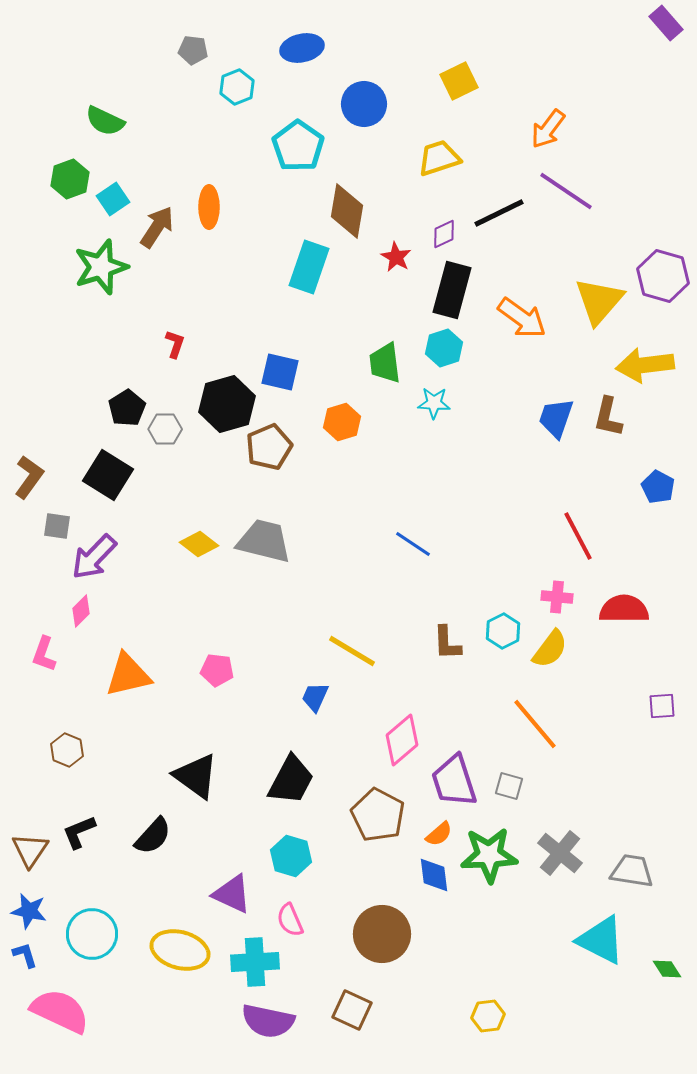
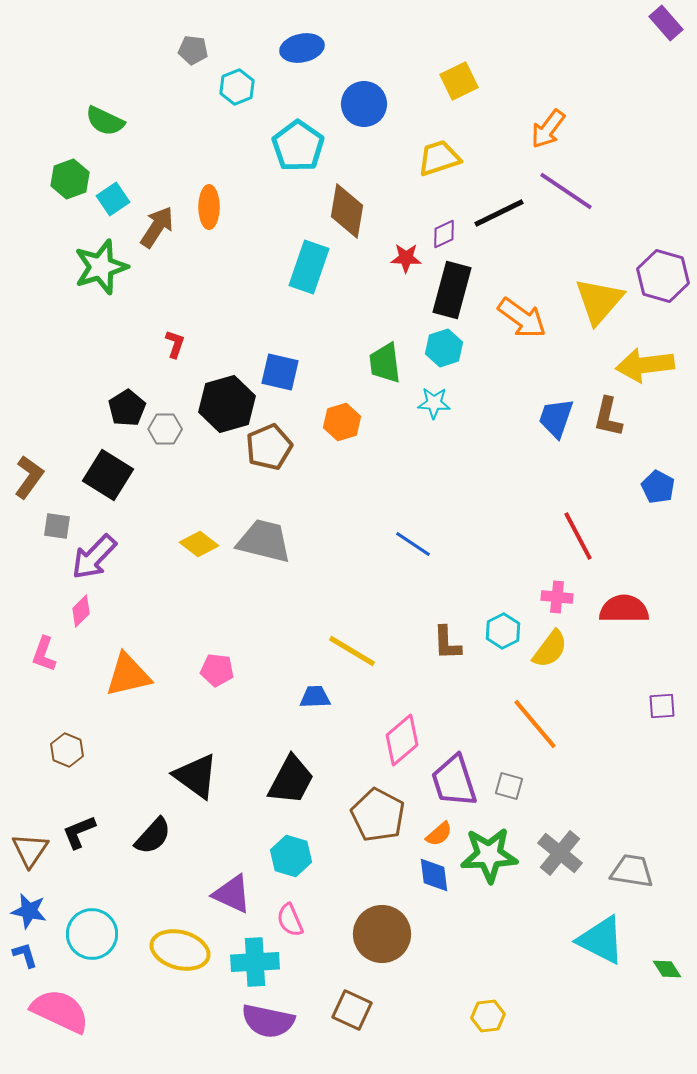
red star at (396, 257): moved 10 px right, 1 px down; rotated 28 degrees counterclockwise
blue trapezoid at (315, 697): rotated 64 degrees clockwise
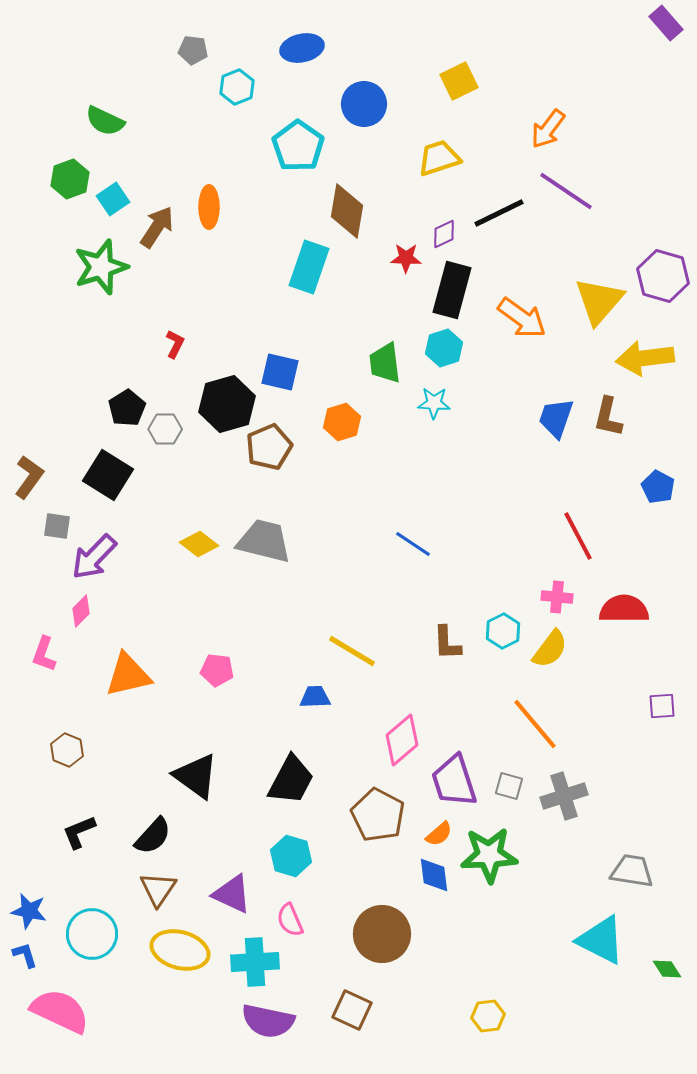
red L-shape at (175, 344): rotated 8 degrees clockwise
yellow arrow at (645, 365): moved 7 px up
brown triangle at (30, 850): moved 128 px right, 39 px down
gray cross at (560, 853): moved 4 px right, 57 px up; rotated 33 degrees clockwise
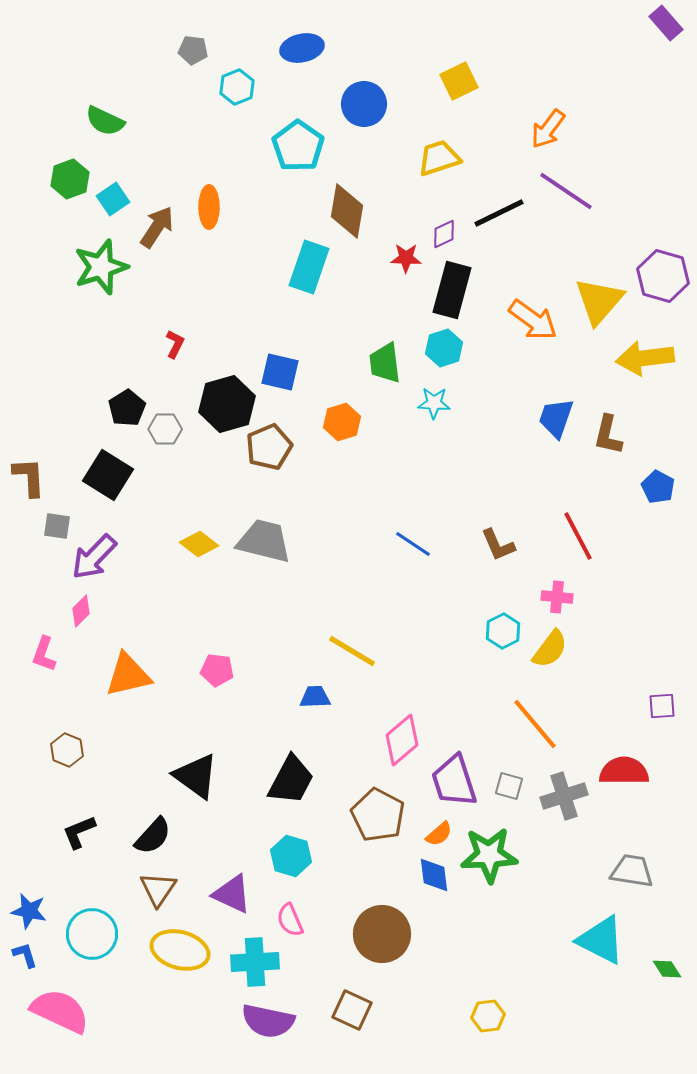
orange arrow at (522, 318): moved 11 px right, 2 px down
brown L-shape at (608, 417): moved 18 px down
brown L-shape at (29, 477): rotated 39 degrees counterclockwise
red semicircle at (624, 609): moved 162 px down
brown L-shape at (447, 643): moved 51 px right, 98 px up; rotated 21 degrees counterclockwise
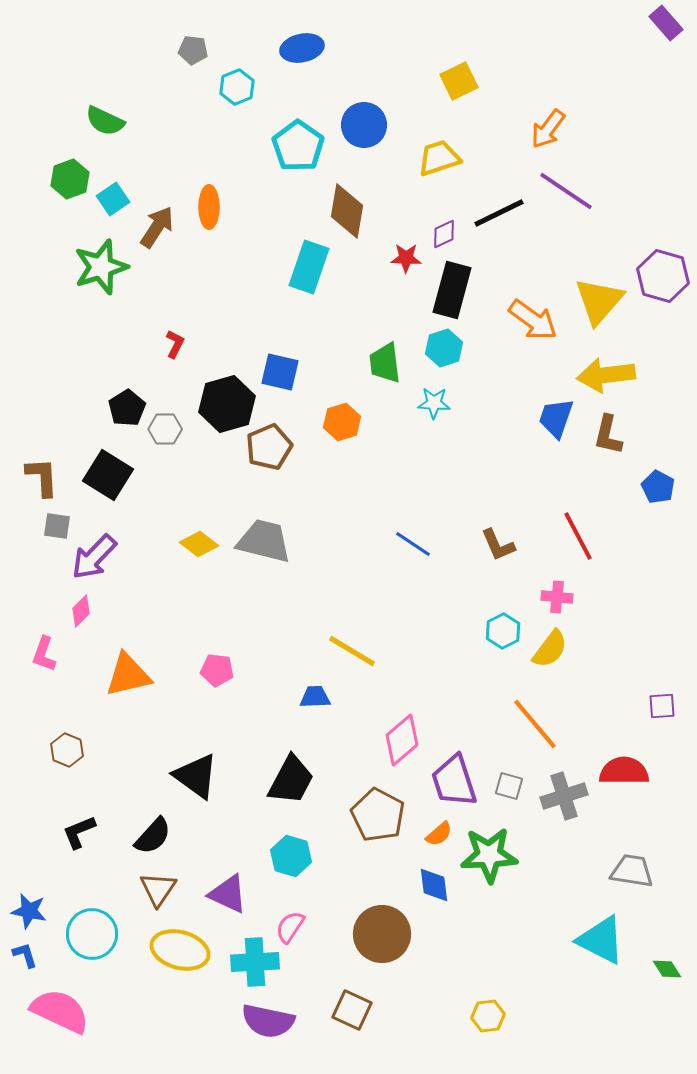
blue circle at (364, 104): moved 21 px down
yellow arrow at (645, 358): moved 39 px left, 17 px down
brown L-shape at (29, 477): moved 13 px right
blue diamond at (434, 875): moved 10 px down
purple triangle at (232, 894): moved 4 px left
pink semicircle at (290, 920): moved 7 px down; rotated 56 degrees clockwise
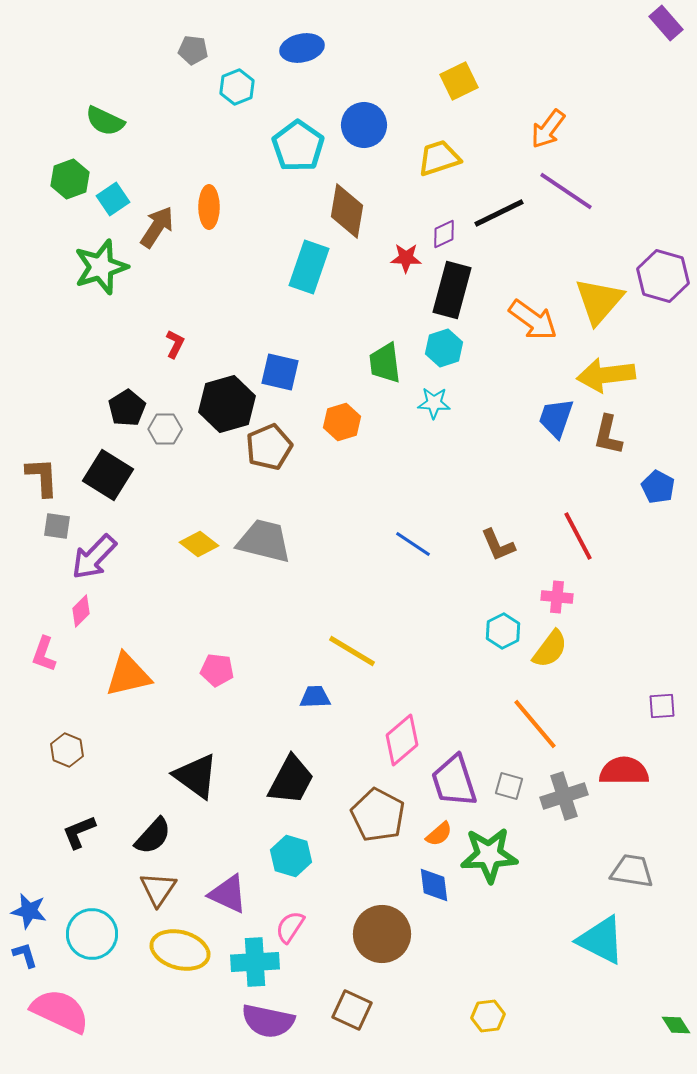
green diamond at (667, 969): moved 9 px right, 56 px down
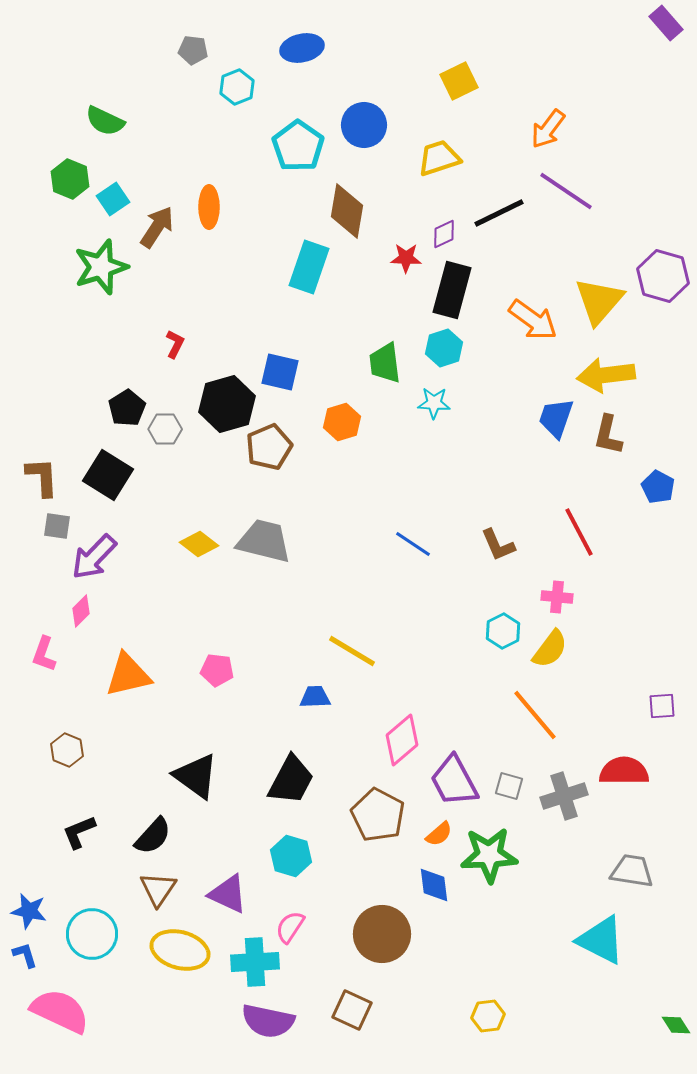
green hexagon at (70, 179): rotated 18 degrees counterclockwise
red line at (578, 536): moved 1 px right, 4 px up
orange line at (535, 724): moved 9 px up
purple trapezoid at (454, 781): rotated 10 degrees counterclockwise
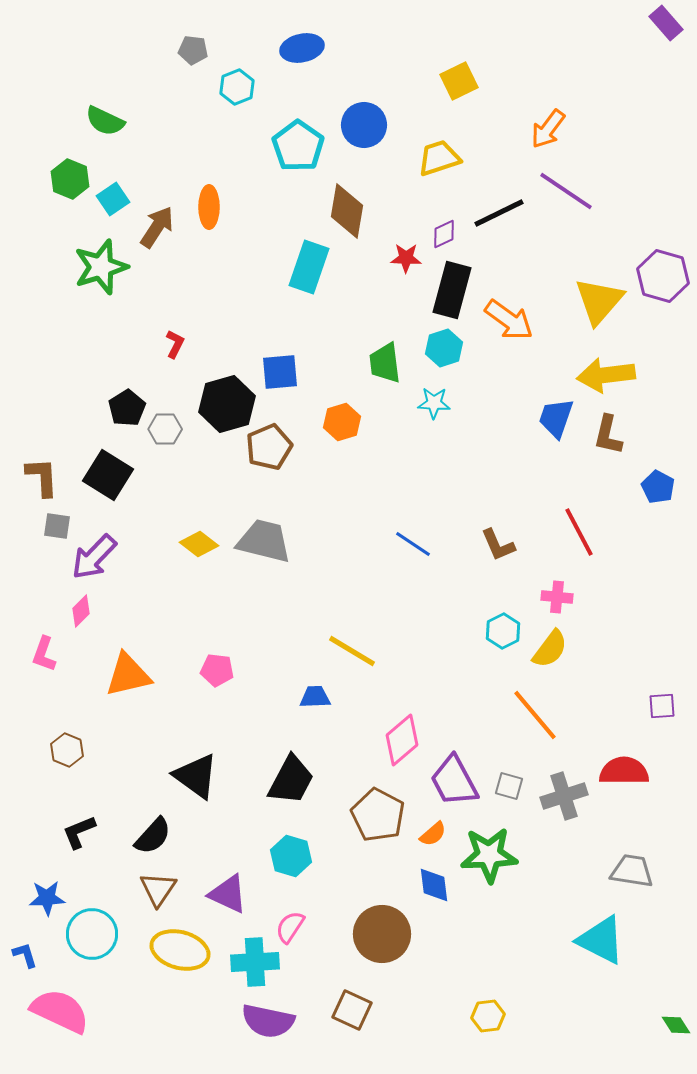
orange arrow at (533, 320): moved 24 px left
blue square at (280, 372): rotated 18 degrees counterclockwise
orange semicircle at (439, 834): moved 6 px left
blue star at (29, 911): moved 18 px right, 13 px up; rotated 15 degrees counterclockwise
